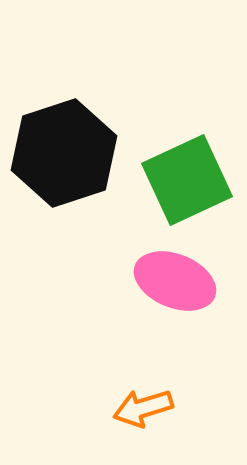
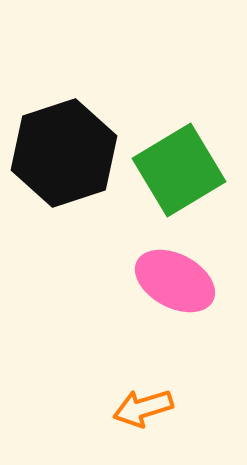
green square: moved 8 px left, 10 px up; rotated 6 degrees counterclockwise
pink ellipse: rotated 6 degrees clockwise
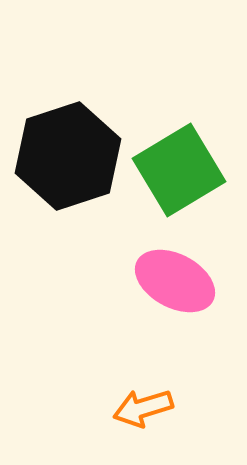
black hexagon: moved 4 px right, 3 px down
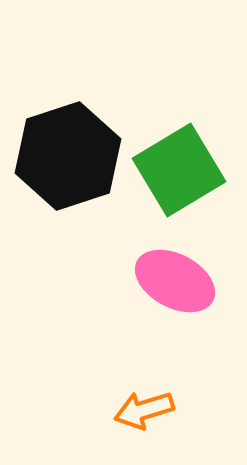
orange arrow: moved 1 px right, 2 px down
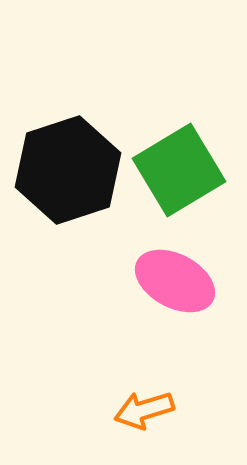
black hexagon: moved 14 px down
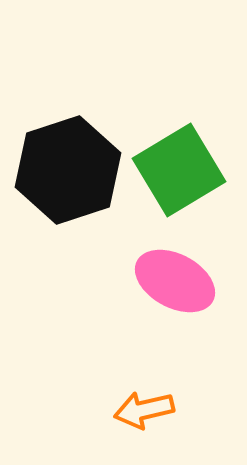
orange arrow: rotated 4 degrees clockwise
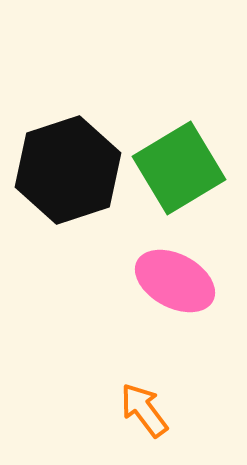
green square: moved 2 px up
orange arrow: rotated 66 degrees clockwise
